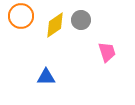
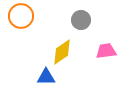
yellow diamond: moved 7 px right, 27 px down
pink trapezoid: moved 1 px left, 1 px up; rotated 80 degrees counterclockwise
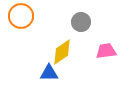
gray circle: moved 2 px down
blue triangle: moved 3 px right, 4 px up
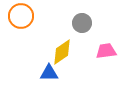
gray circle: moved 1 px right, 1 px down
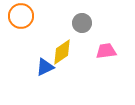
blue triangle: moved 4 px left, 6 px up; rotated 24 degrees counterclockwise
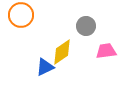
orange circle: moved 1 px up
gray circle: moved 4 px right, 3 px down
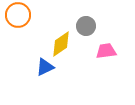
orange circle: moved 3 px left
yellow diamond: moved 1 px left, 8 px up
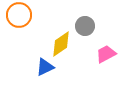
orange circle: moved 1 px right
gray circle: moved 1 px left
pink trapezoid: moved 3 px down; rotated 20 degrees counterclockwise
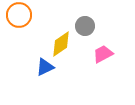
pink trapezoid: moved 3 px left
